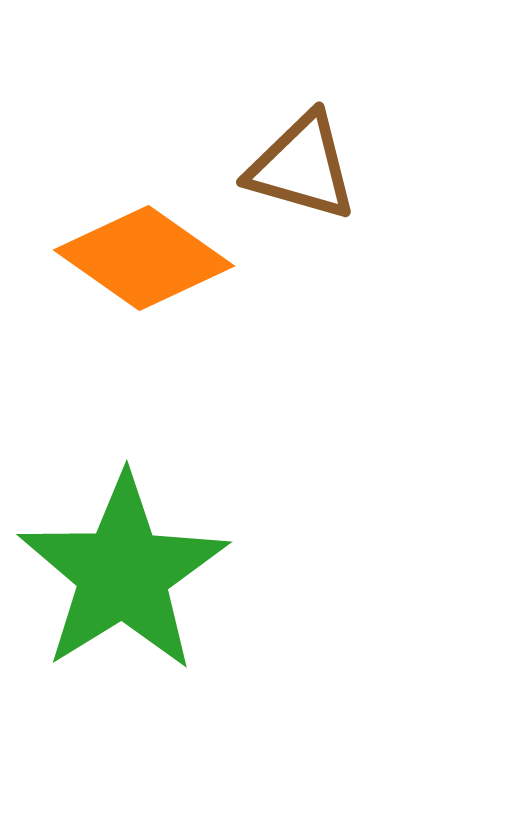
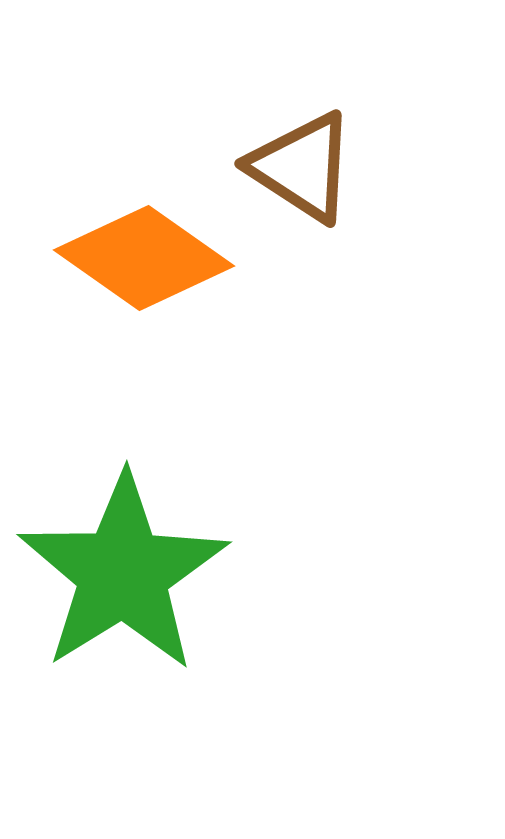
brown triangle: rotated 17 degrees clockwise
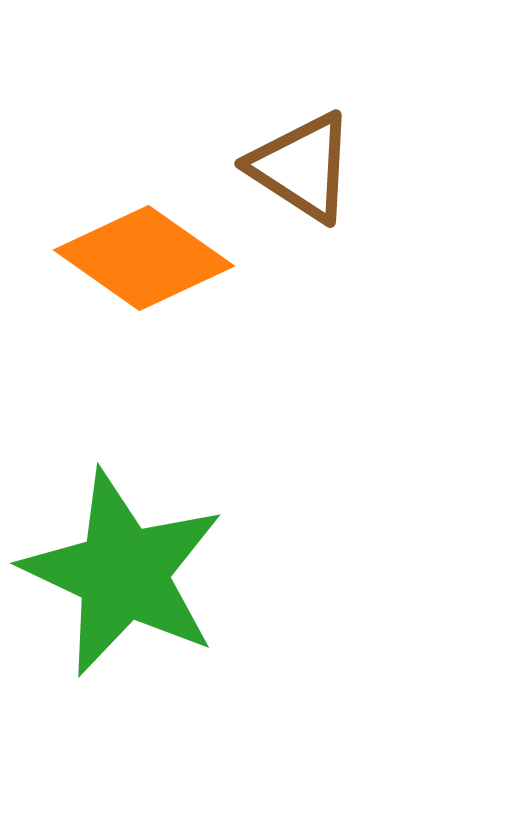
green star: rotated 15 degrees counterclockwise
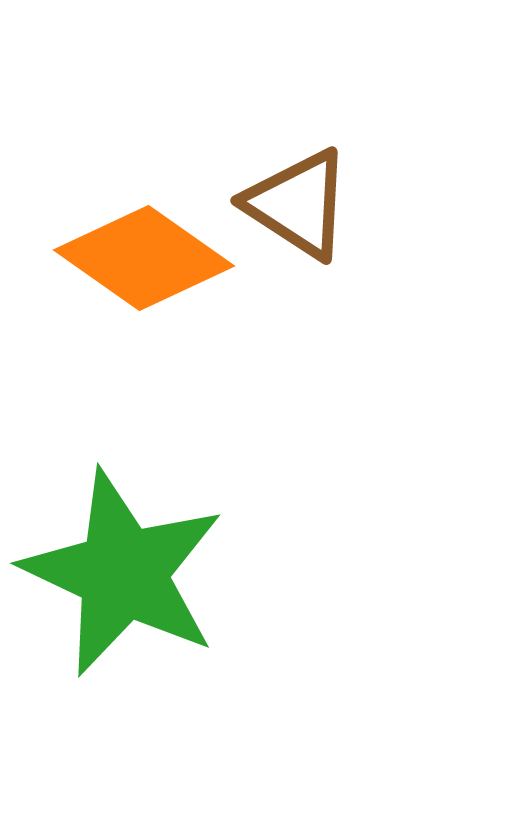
brown triangle: moved 4 px left, 37 px down
